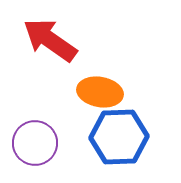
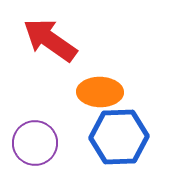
orange ellipse: rotated 9 degrees counterclockwise
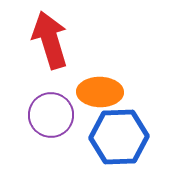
red arrow: rotated 38 degrees clockwise
purple circle: moved 16 px right, 28 px up
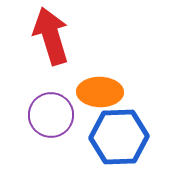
red arrow: moved 1 px right, 4 px up
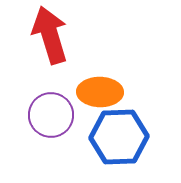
red arrow: moved 1 px left, 1 px up
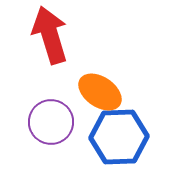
orange ellipse: rotated 33 degrees clockwise
purple circle: moved 7 px down
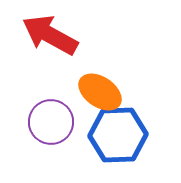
red arrow: rotated 44 degrees counterclockwise
blue hexagon: moved 1 px left, 2 px up
